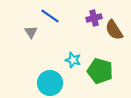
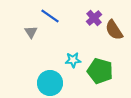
purple cross: rotated 28 degrees counterclockwise
cyan star: rotated 21 degrees counterclockwise
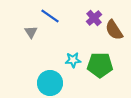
green pentagon: moved 6 px up; rotated 15 degrees counterclockwise
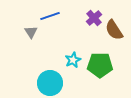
blue line: rotated 54 degrees counterclockwise
cyan star: rotated 21 degrees counterclockwise
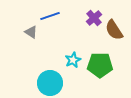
gray triangle: rotated 24 degrees counterclockwise
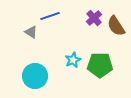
brown semicircle: moved 2 px right, 4 px up
cyan circle: moved 15 px left, 7 px up
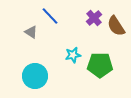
blue line: rotated 66 degrees clockwise
cyan star: moved 5 px up; rotated 14 degrees clockwise
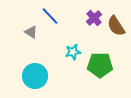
cyan star: moved 3 px up
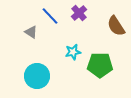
purple cross: moved 15 px left, 5 px up
cyan circle: moved 2 px right
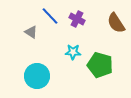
purple cross: moved 2 px left, 6 px down; rotated 21 degrees counterclockwise
brown semicircle: moved 3 px up
cyan star: rotated 14 degrees clockwise
green pentagon: rotated 15 degrees clockwise
